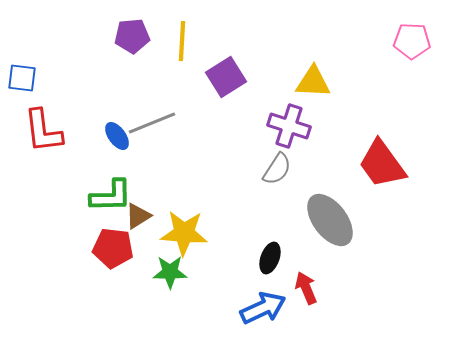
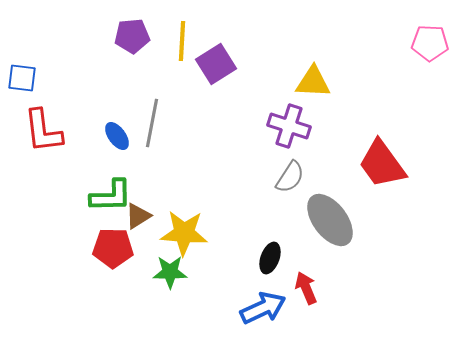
pink pentagon: moved 18 px right, 2 px down
purple square: moved 10 px left, 13 px up
gray line: rotated 57 degrees counterclockwise
gray semicircle: moved 13 px right, 8 px down
red pentagon: rotated 6 degrees counterclockwise
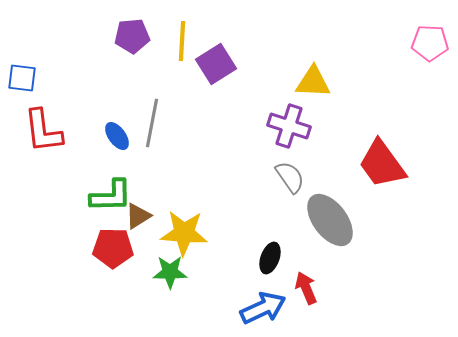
gray semicircle: rotated 68 degrees counterclockwise
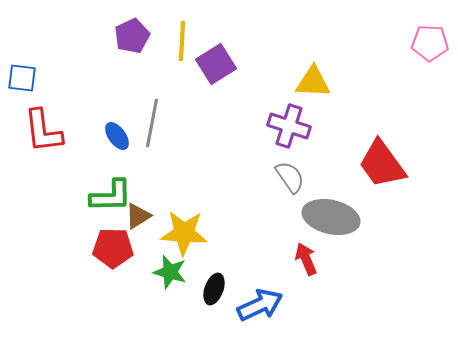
purple pentagon: rotated 20 degrees counterclockwise
gray ellipse: moved 1 px right, 3 px up; rotated 40 degrees counterclockwise
black ellipse: moved 56 px left, 31 px down
green star: rotated 16 degrees clockwise
red arrow: moved 29 px up
blue arrow: moved 3 px left, 3 px up
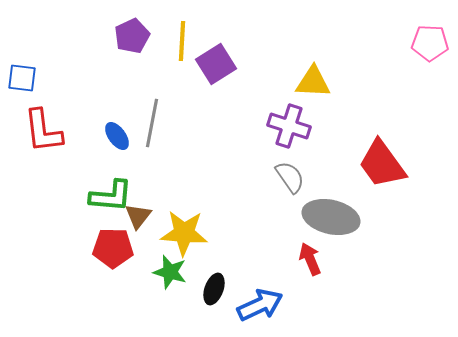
green L-shape: rotated 6 degrees clockwise
brown triangle: rotated 20 degrees counterclockwise
red arrow: moved 4 px right
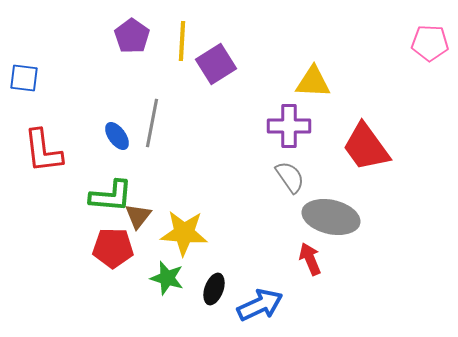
purple pentagon: rotated 12 degrees counterclockwise
blue square: moved 2 px right
purple cross: rotated 18 degrees counterclockwise
red L-shape: moved 20 px down
red trapezoid: moved 16 px left, 17 px up
green star: moved 3 px left, 6 px down
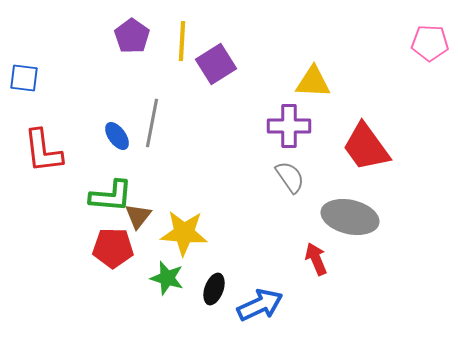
gray ellipse: moved 19 px right
red arrow: moved 6 px right
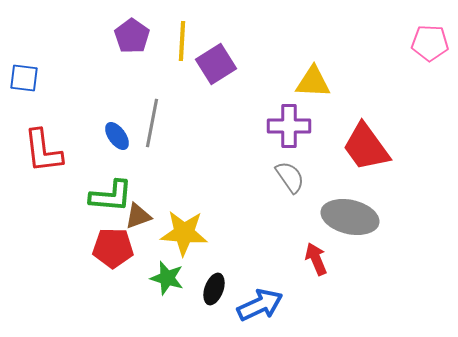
brown triangle: rotated 32 degrees clockwise
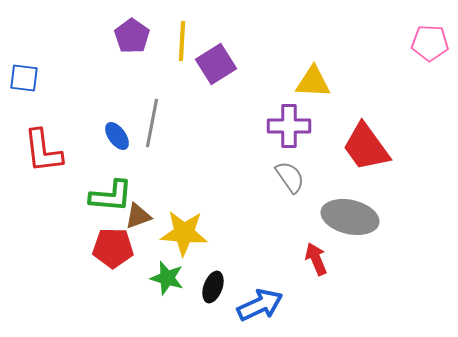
black ellipse: moved 1 px left, 2 px up
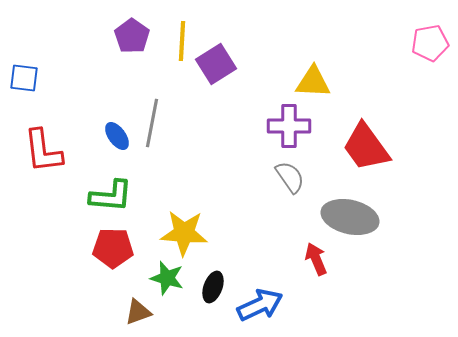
pink pentagon: rotated 12 degrees counterclockwise
brown triangle: moved 96 px down
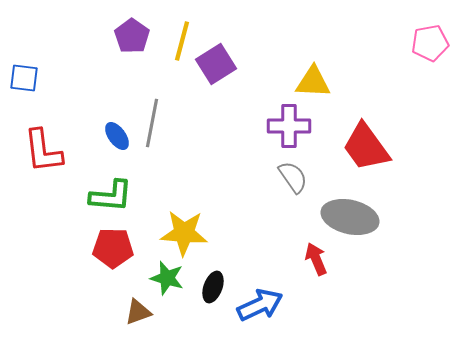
yellow line: rotated 12 degrees clockwise
gray semicircle: moved 3 px right
